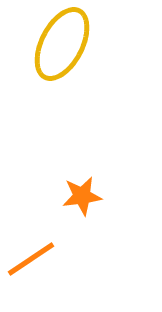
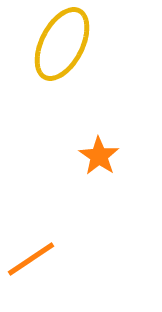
orange star: moved 17 px right, 40 px up; rotated 30 degrees counterclockwise
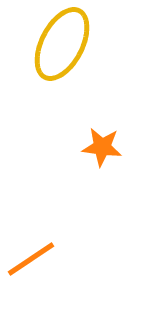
orange star: moved 3 px right, 9 px up; rotated 27 degrees counterclockwise
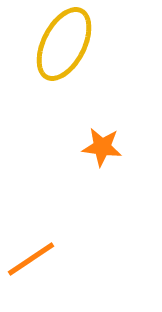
yellow ellipse: moved 2 px right
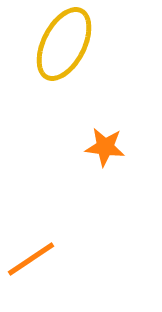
orange star: moved 3 px right
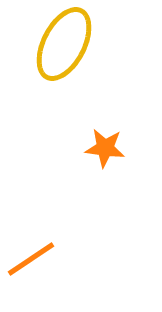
orange star: moved 1 px down
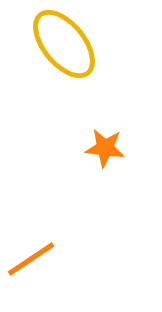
yellow ellipse: rotated 66 degrees counterclockwise
